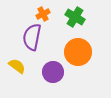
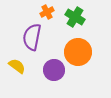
orange cross: moved 4 px right, 2 px up
purple circle: moved 1 px right, 2 px up
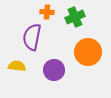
orange cross: rotated 32 degrees clockwise
green cross: rotated 36 degrees clockwise
orange circle: moved 10 px right
yellow semicircle: rotated 30 degrees counterclockwise
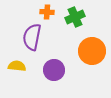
orange circle: moved 4 px right, 1 px up
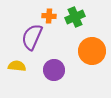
orange cross: moved 2 px right, 4 px down
purple semicircle: rotated 12 degrees clockwise
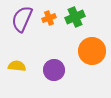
orange cross: moved 2 px down; rotated 24 degrees counterclockwise
purple semicircle: moved 10 px left, 18 px up
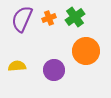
green cross: rotated 12 degrees counterclockwise
orange circle: moved 6 px left
yellow semicircle: rotated 12 degrees counterclockwise
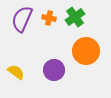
orange cross: rotated 32 degrees clockwise
yellow semicircle: moved 1 px left, 6 px down; rotated 42 degrees clockwise
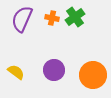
orange cross: moved 3 px right
orange circle: moved 7 px right, 24 px down
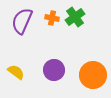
purple semicircle: moved 2 px down
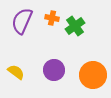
green cross: moved 9 px down
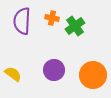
purple semicircle: rotated 20 degrees counterclockwise
yellow semicircle: moved 3 px left, 2 px down
